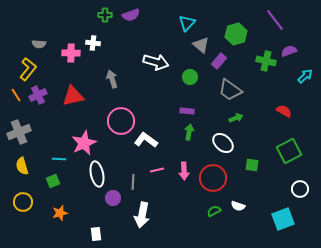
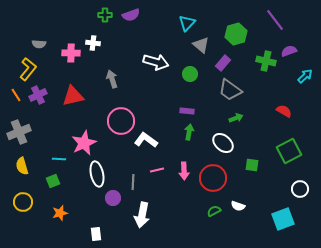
purple rectangle at (219, 61): moved 4 px right, 2 px down
green circle at (190, 77): moved 3 px up
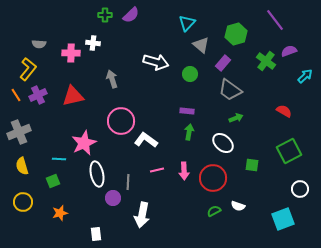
purple semicircle at (131, 15): rotated 24 degrees counterclockwise
green cross at (266, 61): rotated 24 degrees clockwise
gray line at (133, 182): moved 5 px left
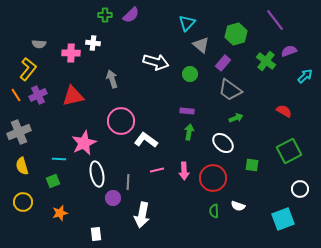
green semicircle at (214, 211): rotated 64 degrees counterclockwise
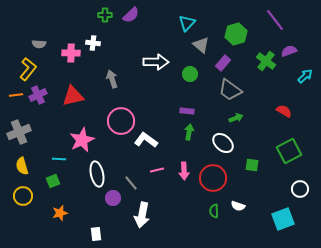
white arrow at (156, 62): rotated 15 degrees counterclockwise
orange line at (16, 95): rotated 64 degrees counterclockwise
pink star at (84, 143): moved 2 px left, 3 px up
gray line at (128, 182): moved 3 px right, 1 px down; rotated 42 degrees counterclockwise
yellow circle at (23, 202): moved 6 px up
